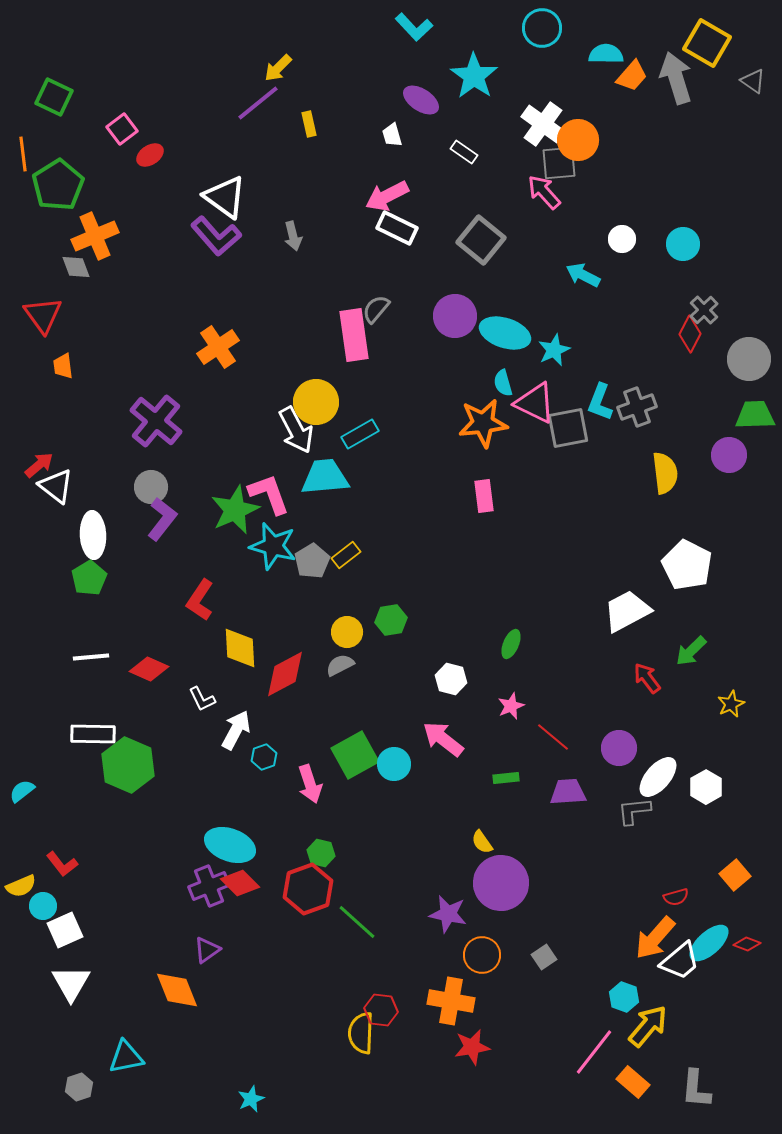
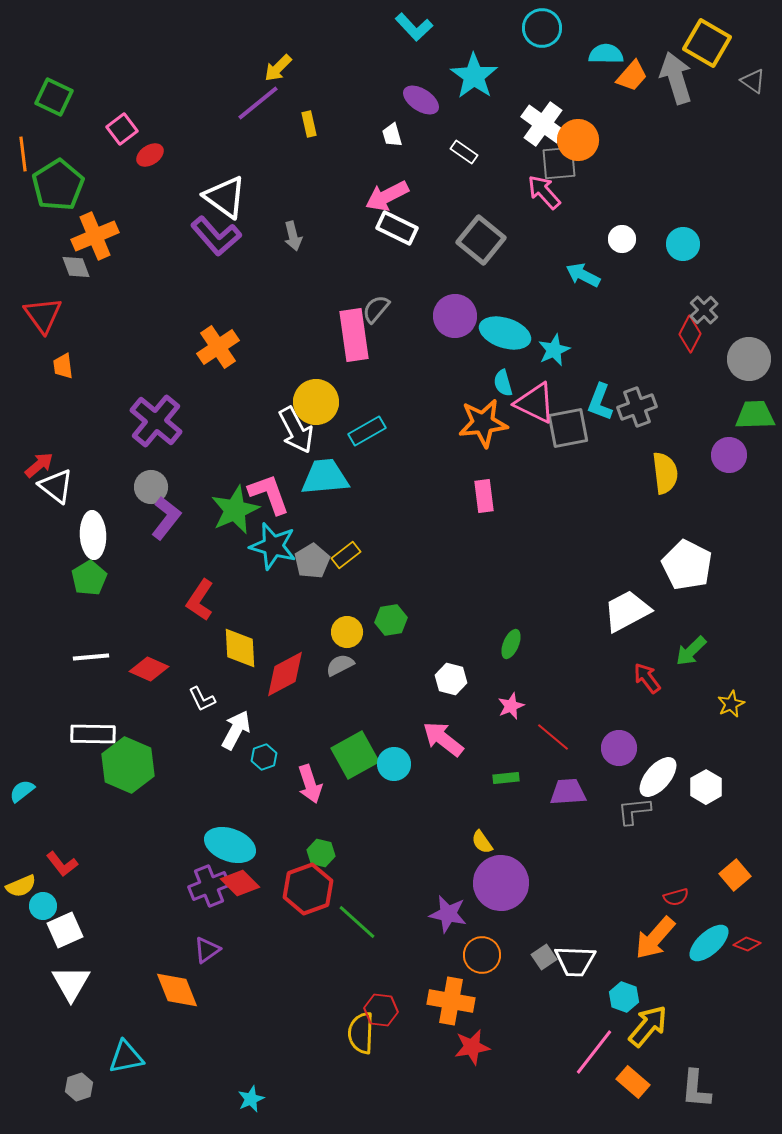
cyan rectangle at (360, 434): moved 7 px right, 3 px up
purple L-shape at (162, 519): moved 4 px right, 1 px up
white trapezoid at (680, 961): moved 105 px left; rotated 42 degrees clockwise
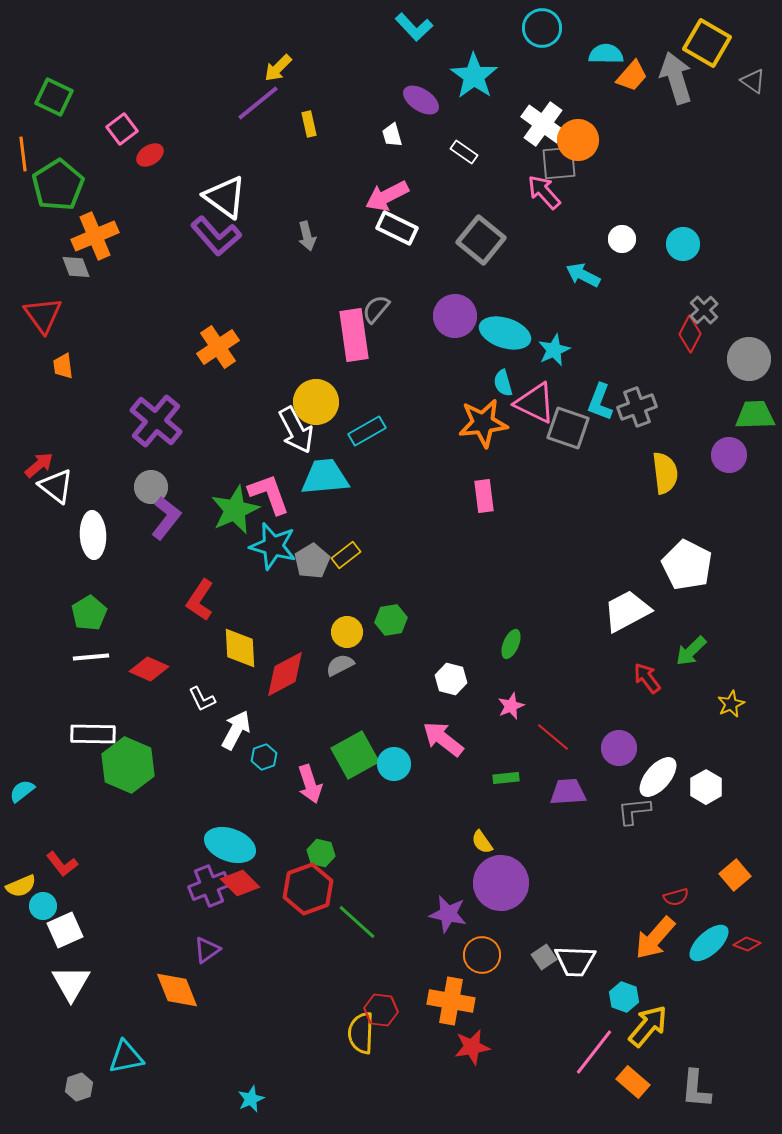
gray arrow at (293, 236): moved 14 px right
gray square at (568, 428): rotated 30 degrees clockwise
green pentagon at (89, 578): moved 35 px down
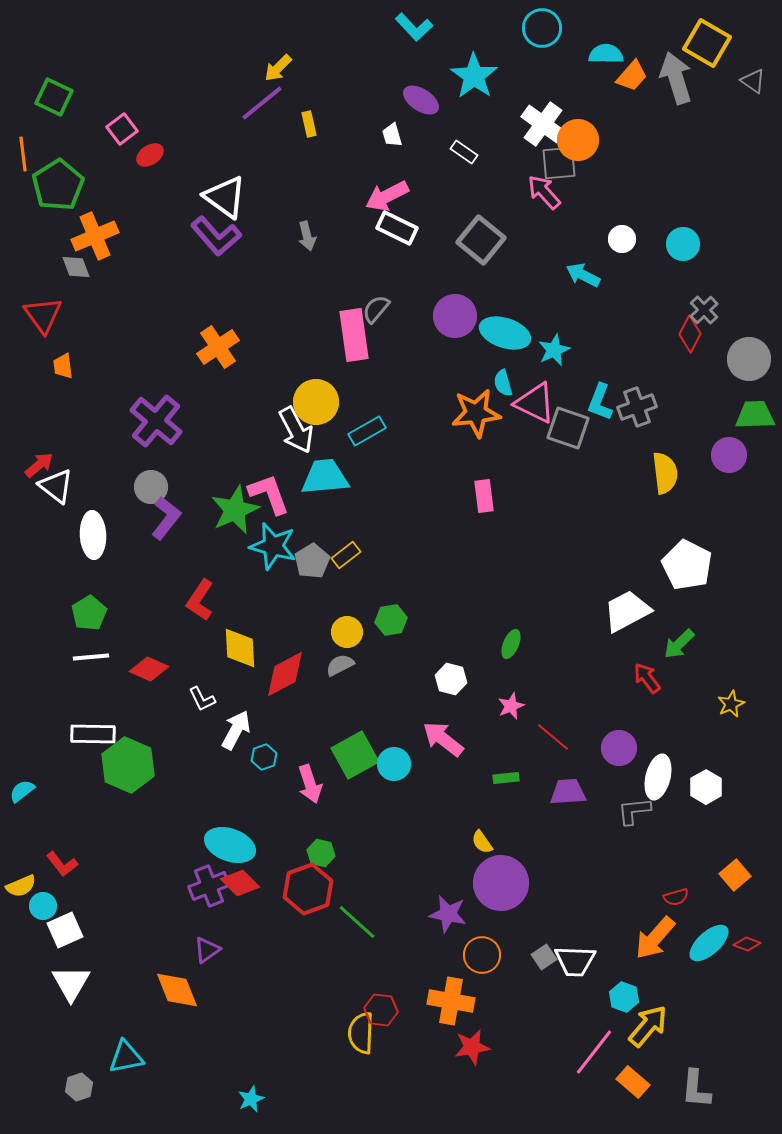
purple line at (258, 103): moved 4 px right
orange star at (483, 423): moved 7 px left, 10 px up
green arrow at (691, 651): moved 12 px left, 7 px up
white ellipse at (658, 777): rotated 27 degrees counterclockwise
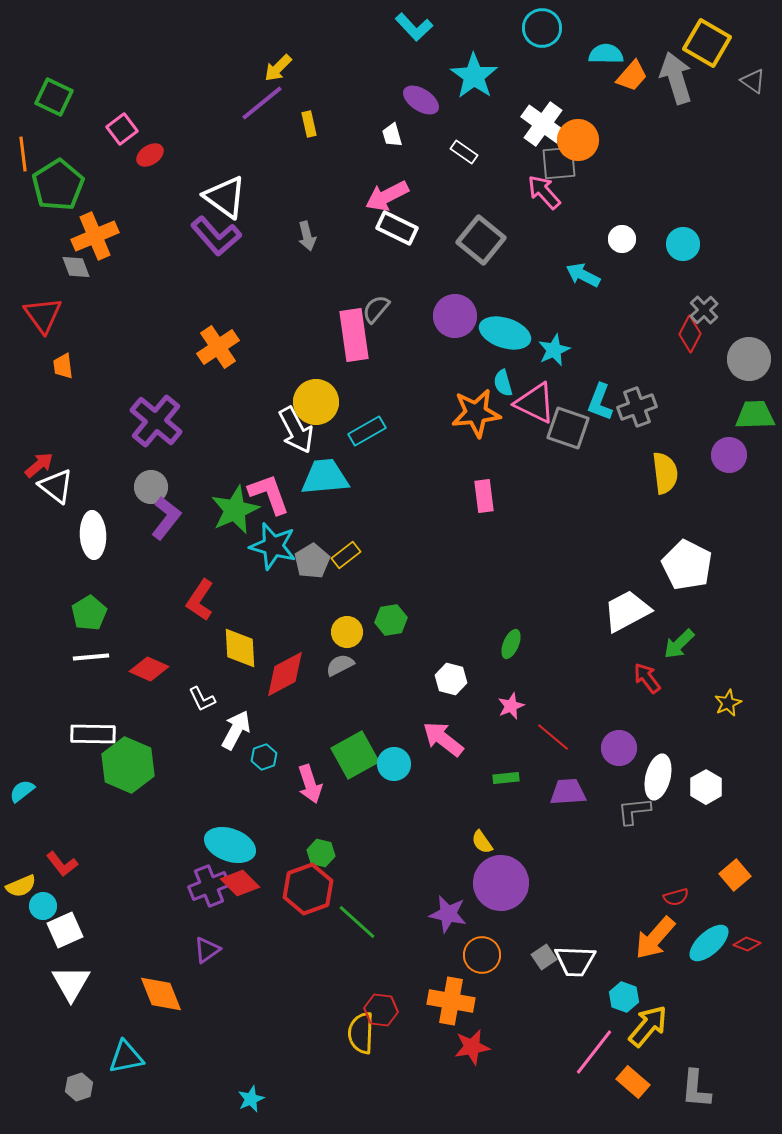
yellow star at (731, 704): moved 3 px left, 1 px up
orange diamond at (177, 990): moved 16 px left, 4 px down
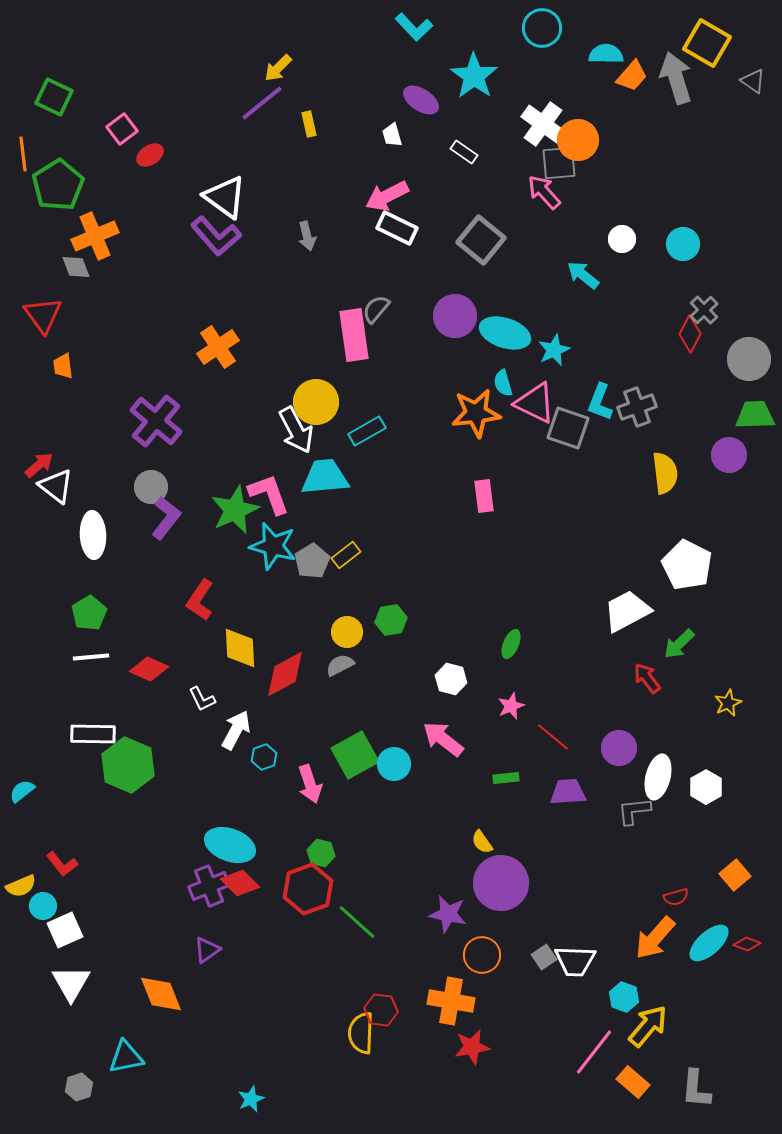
cyan arrow at (583, 275): rotated 12 degrees clockwise
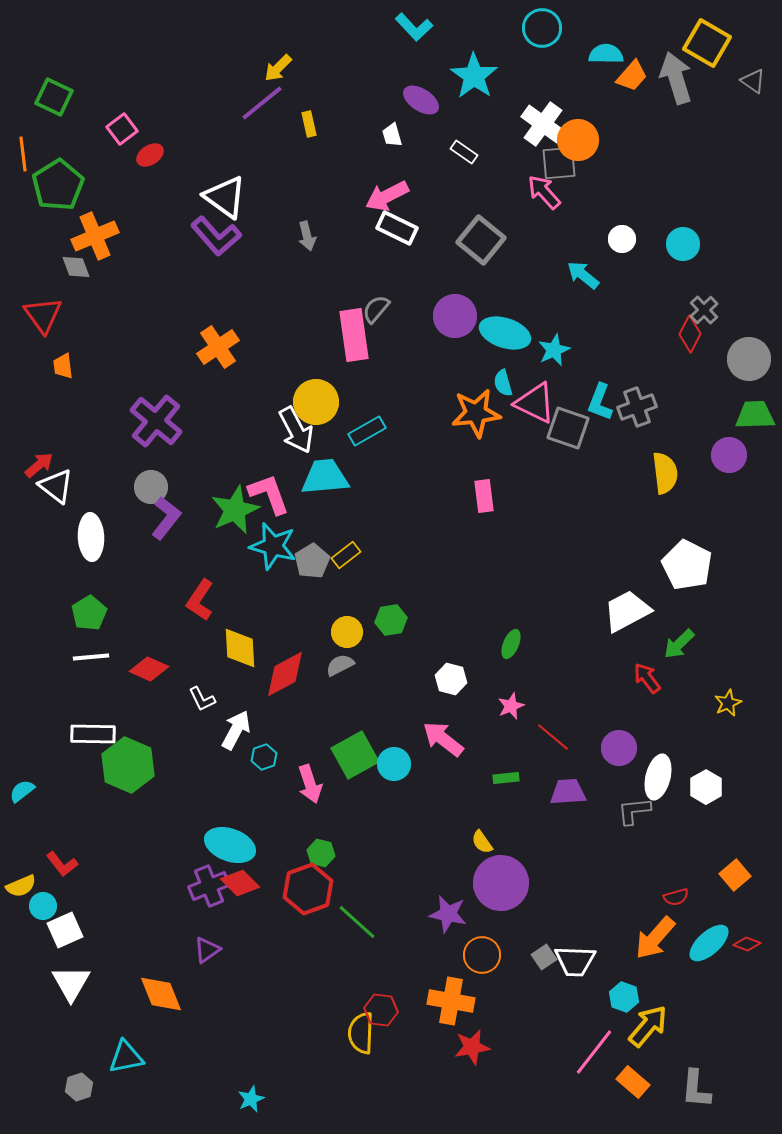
white ellipse at (93, 535): moved 2 px left, 2 px down
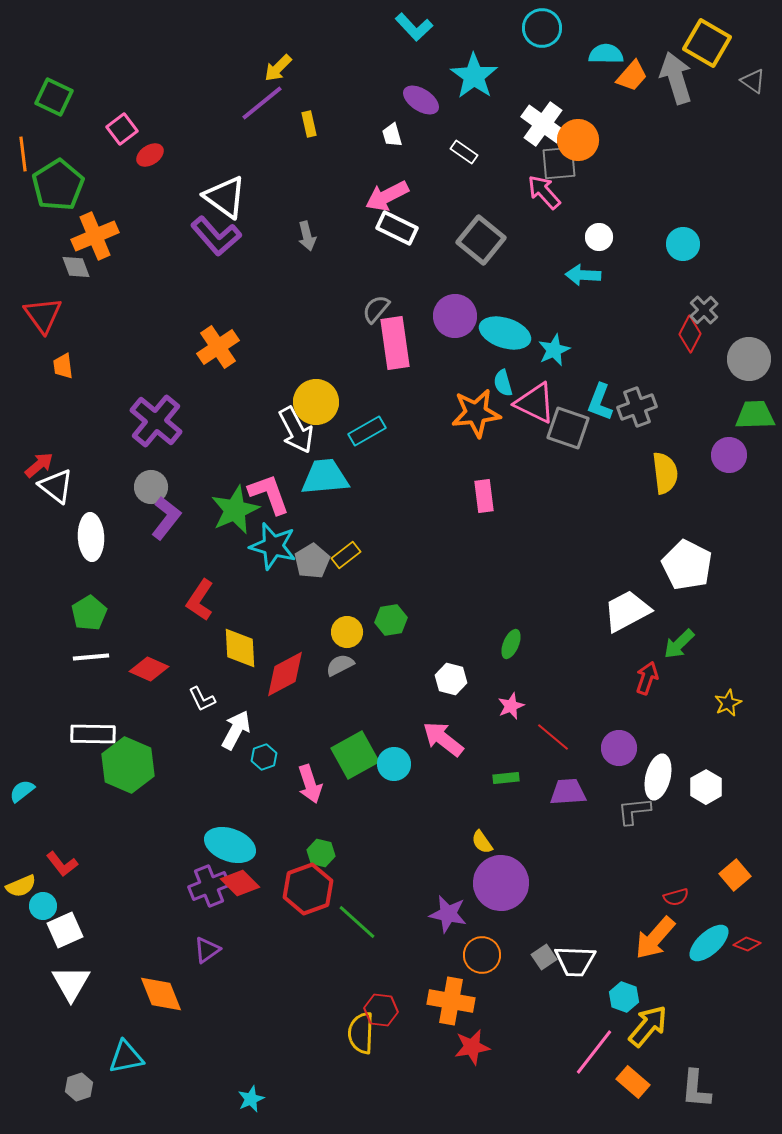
white circle at (622, 239): moved 23 px left, 2 px up
cyan arrow at (583, 275): rotated 36 degrees counterclockwise
pink rectangle at (354, 335): moved 41 px right, 8 px down
red arrow at (647, 678): rotated 56 degrees clockwise
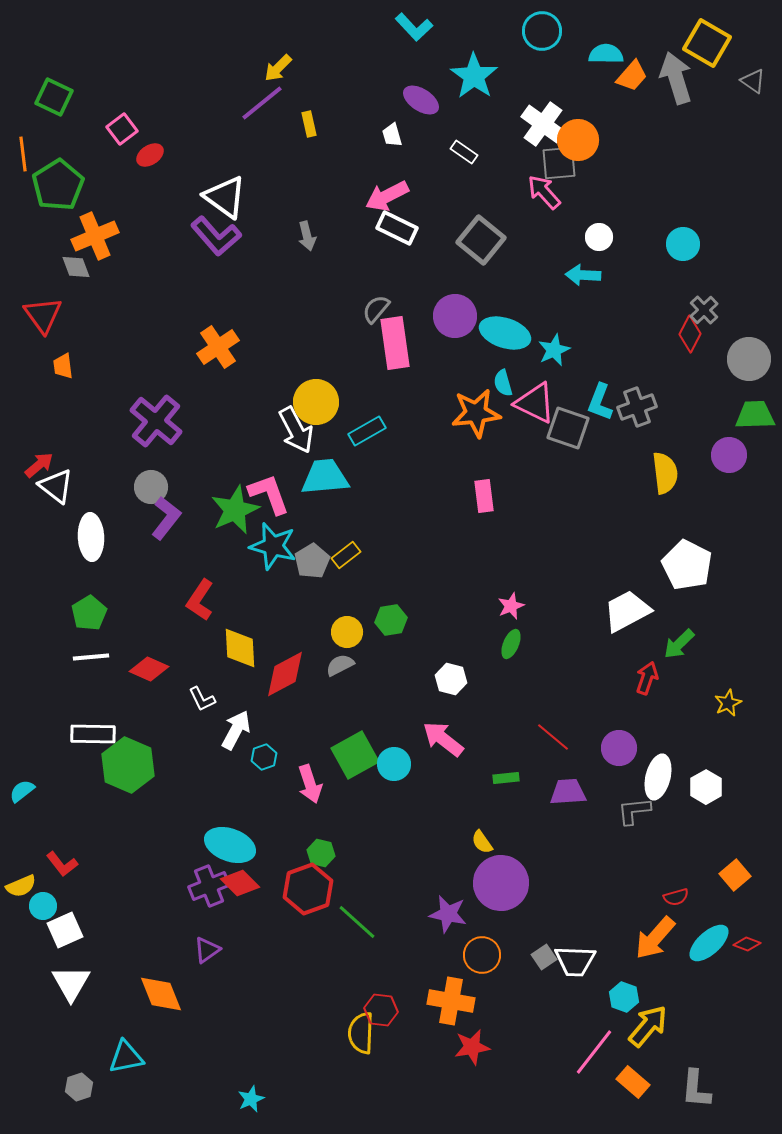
cyan circle at (542, 28): moved 3 px down
pink star at (511, 706): moved 100 px up
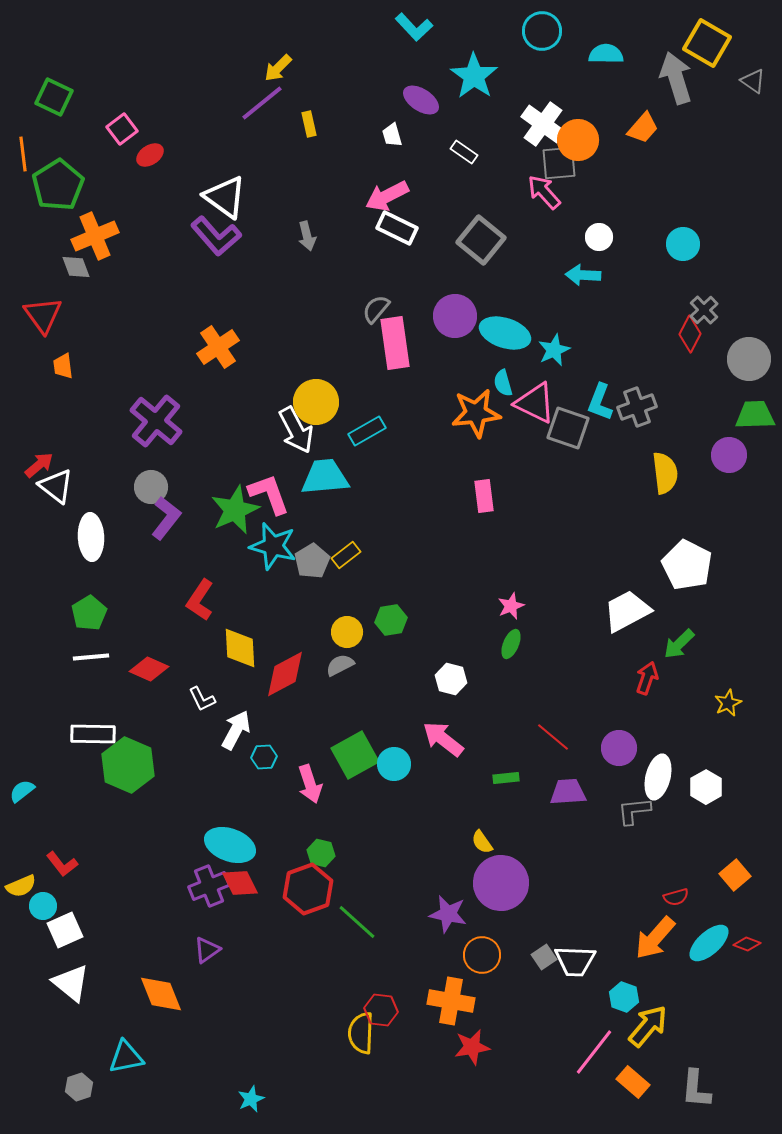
orange trapezoid at (632, 76): moved 11 px right, 52 px down
cyan hexagon at (264, 757): rotated 15 degrees clockwise
red diamond at (240, 883): rotated 18 degrees clockwise
white triangle at (71, 983): rotated 21 degrees counterclockwise
